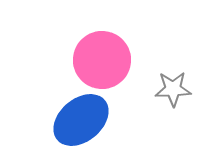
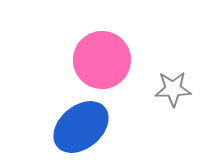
blue ellipse: moved 7 px down
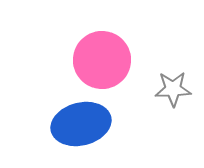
blue ellipse: moved 3 px up; rotated 26 degrees clockwise
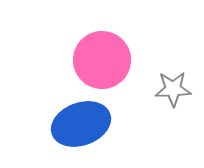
blue ellipse: rotated 6 degrees counterclockwise
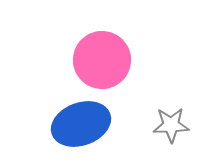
gray star: moved 2 px left, 36 px down
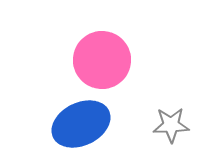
blue ellipse: rotated 6 degrees counterclockwise
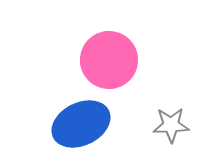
pink circle: moved 7 px right
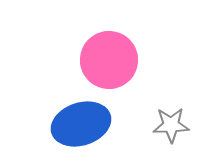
blue ellipse: rotated 8 degrees clockwise
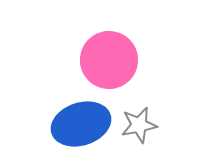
gray star: moved 32 px left; rotated 9 degrees counterclockwise
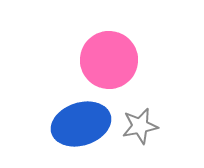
gray star: moved 1 px right, 1 px down
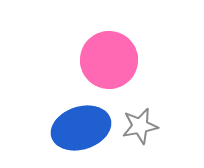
blue ellipse: moved 4 px down
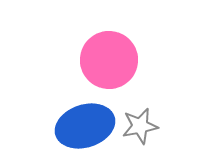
blue ellipse: moved 4 px right, 2 px up
